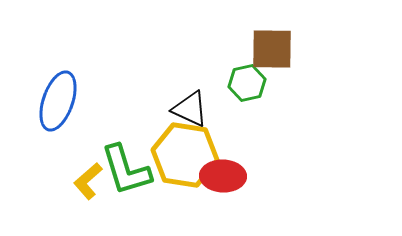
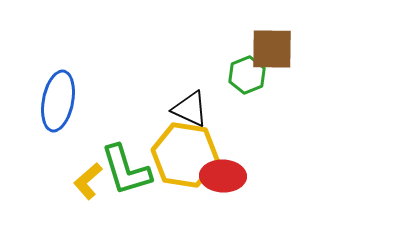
green hexagon: moved 8 px up; rotated 9 degrees counterclockwise
blue ellipse: rotated 8 degrees counterclockwise
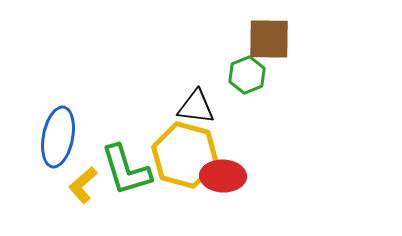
brown square: moved 3 px left, 10 px up
blue ellipse: moved 36 px down
black triangle: moved 6 px right, 2 px up; rotated 18 degrees counterclockwise
yellow hexagon: rotated 6 degrees clockwise
yellow L-shape: moved 5 px left, 4 px down
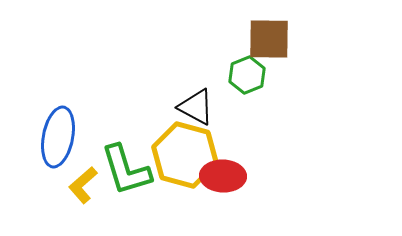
black triangle: rotated 21 degrees clockwise
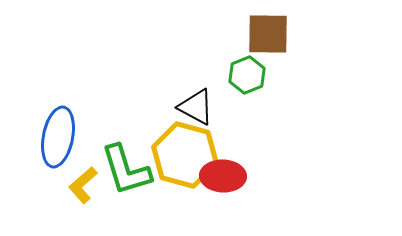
brown square: moved 1 px left, 5 px up
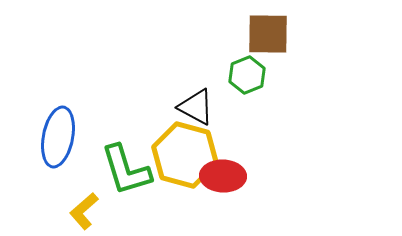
yellow L-shape: moved 1 px right, 26 px down
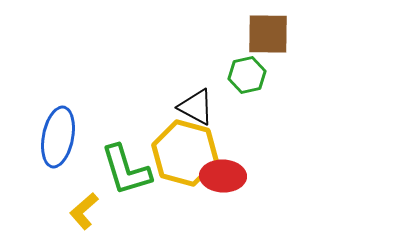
green hexagon: rotated 9 degrees clockwise
yellow hexagon: moved 2 px up
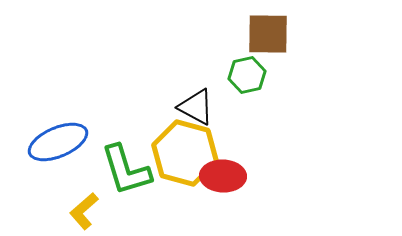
blue ellipse: moved 5 px down; rotated 56 degrees clockwise
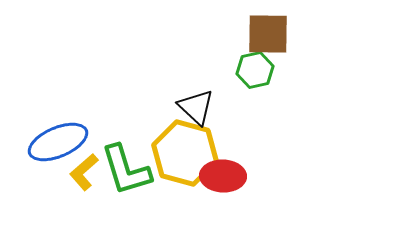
green hexagon: moved 8 px right, 5 px up
black triangle: rotated 15 degrees clockwise
yellow L-shape: moved 39 px up
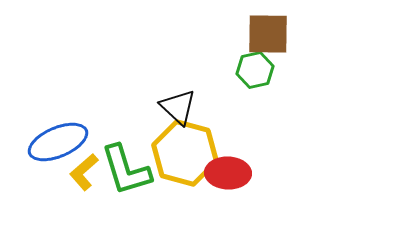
black triangle: moved 18 px left
red ellipse: moved 5 px right, 3 px up
